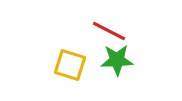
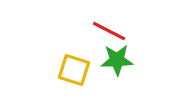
yellow square: moved 4 px right, 5 px down
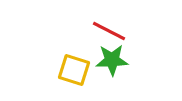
green star: moved 5 px left
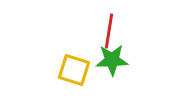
red line: rotated 72 degrees clockwise
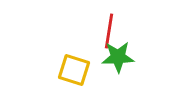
green star: moved 6 px right, 3 px up
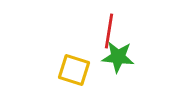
green star: rotated 8 degrees clockwise
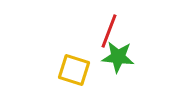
red line: rotated 12 degrees clockwise
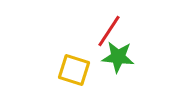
red line: rotated 12 degrees clockwise
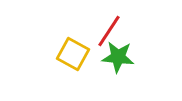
yellow square: moved 1 px left, 16 px up; rotated 12 degrees clockwise
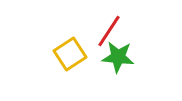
yellow square: moved 3 px left; rotated 28 degrees clockwise
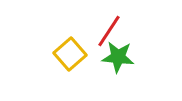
yellow square: rotated 8 degrees counterclockwise
